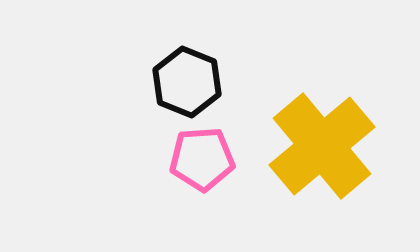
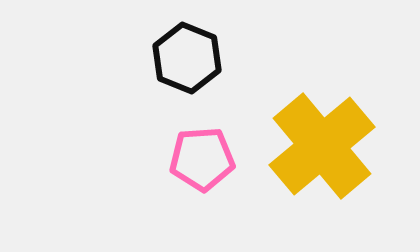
black hexagon: moved 24 px up
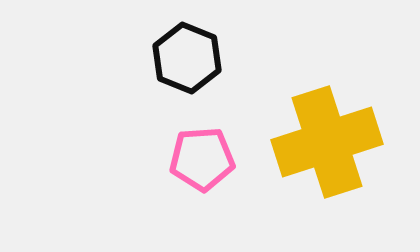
yellow cross: moved 5 px right, 4 px up; rotated 22 degrees clockwise
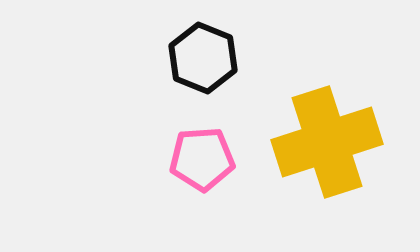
black hexagon: moved 16 px right
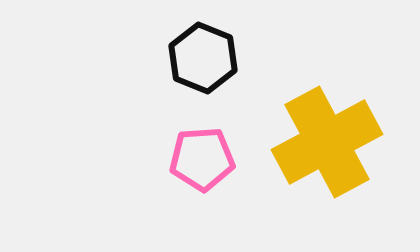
yellow cross: rotated 10 degrees counterclockwise
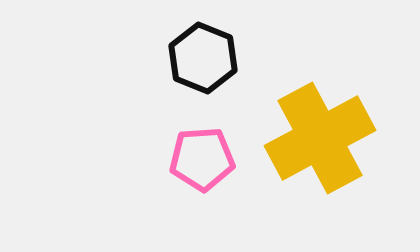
yellow cross: moved 7 px left, 4 px up
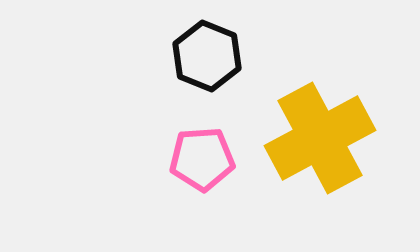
black hexagon: moved 4 px right, 2 px up
